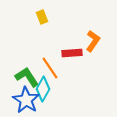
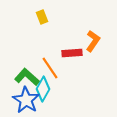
green L-shape: rotated 15 degrees counterclockwise
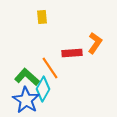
yellow rectangle: rotated 16 degrees clockwise
orange L-shape: moved 2 px right, 2 px down
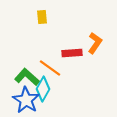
orange line: rotated 20 degrees counterclockwise
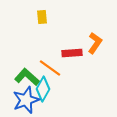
blue star: rotated 20 degrees clockwise
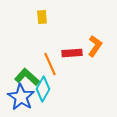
orange L-shape: moved 3 px down
orange line: moved 4 px up; rotated 30 degrees clockwise
blue star: moved 5 px left, 3 px up; rotated 20 degrees counterclockwise
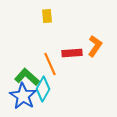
yellow rectangle: moved 5 px right, 1 px up
blue star: moved 2 px right, 1 px up
